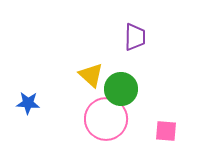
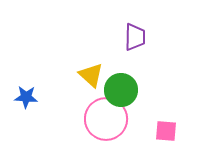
green circle: moved 1 px down
blue star: moved 2 px left, 6 px up
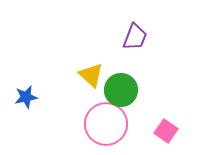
purple trapezoid: rotated 20 degrees clockwise
blue star: rotated 15 degrees counterclockwise
pink circle: moved 5 px down
pink square: rotated 30 degrees clockwise
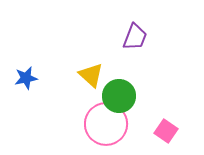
green circle: moved 2 px left, 6 px down
blue star: moved 19 px up
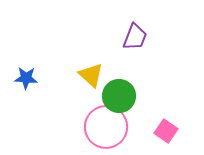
blue star: rotated 15 degrees clockwise
pink circle: moved 3 px down
